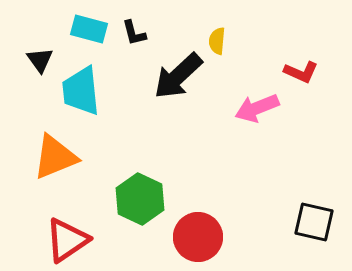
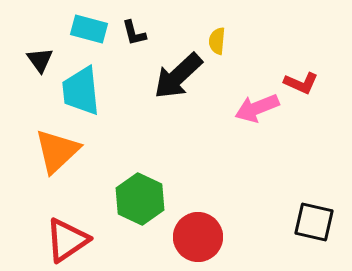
red L-shape: moved 11 px down
orange triangle: moved 2 px right, 6 px up; rotated 21 degrees counterclockwise
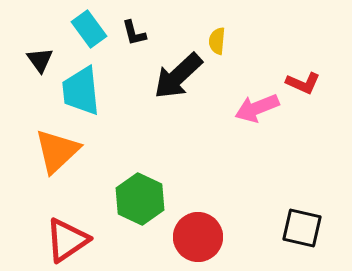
cyan rectangle: rotated 39 degrees clockwise
red L-shape: moved 2 px right
black square: moved 12 px left, 6 px down
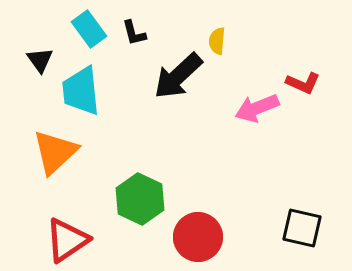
orange triangle: moved 2 px left, 1 px down
